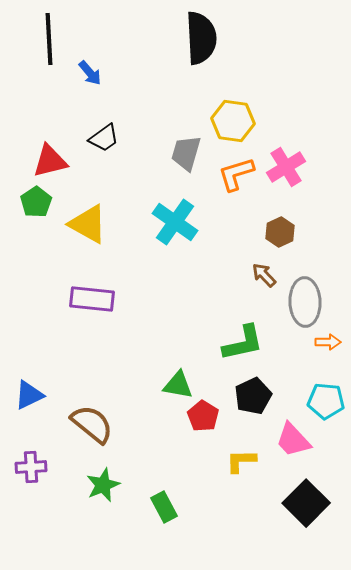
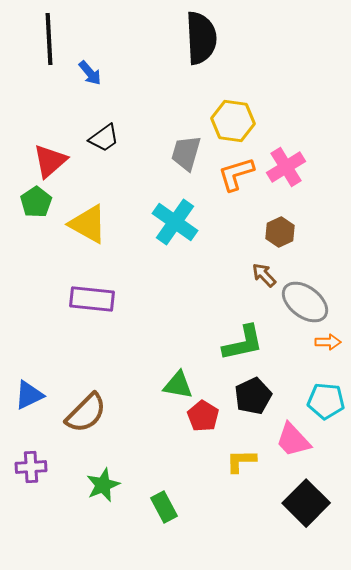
red triangle: rotated 27 degrees counterclockwise
gray ellipse: rotated 51 degrees counterclockwise
brown semicircle: moved 6 px left, 11 px up; rotated 96 degrees clockwise
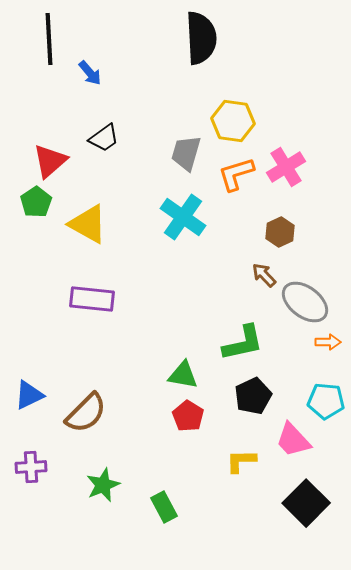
cyan cross: moved 8 px right, 5 px up
green triangle: moved 5 px right, 10 px up
red pentagon: moved 15 px left
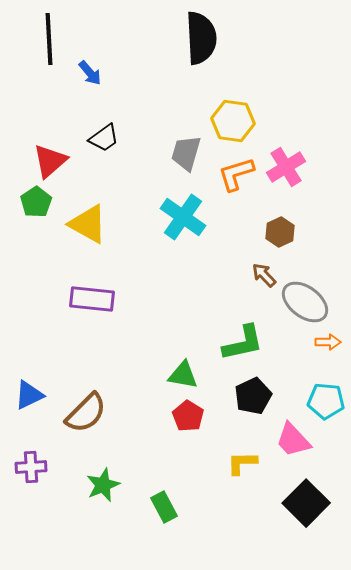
yellow L-shape: moved 1 px right, 2 px down
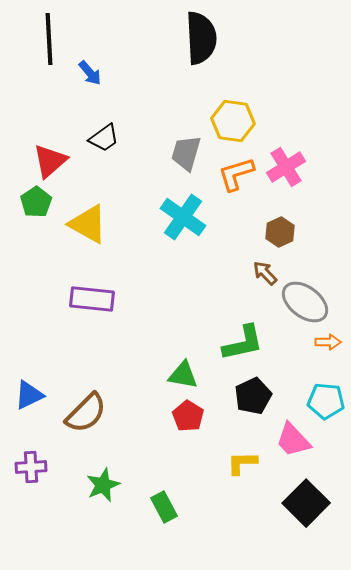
brown arrow: moved 1 px right, 2 px up
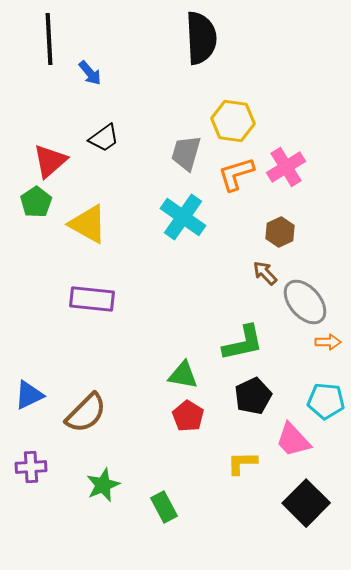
gray ellipse: rotated 12 degrees clockwise
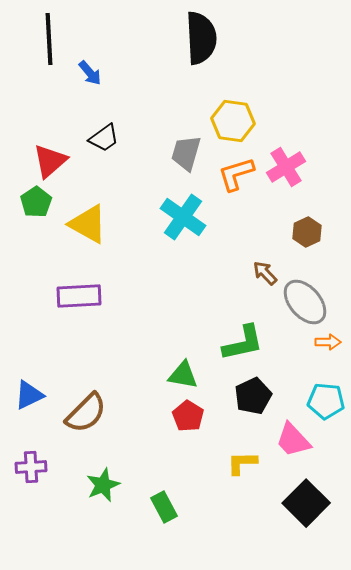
brown hexagon: moved 27 px right
purple rectangle: moved 13 px left, 3 px up; rotated 9 degrees counterclockwise
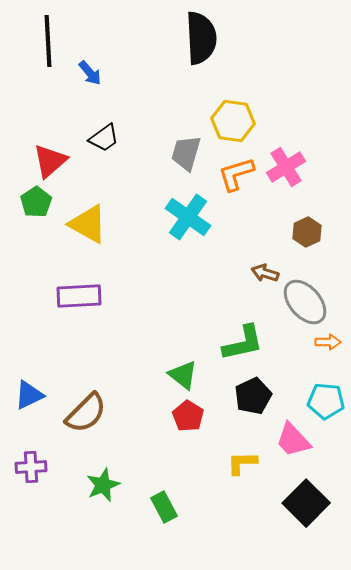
black line: moved 1 px left, 2 px down
cyan cross: moved 5 px right
brown arrow: rotated 28 degrees counterclockwise
green triangle: rotated 28 degrees clockwise
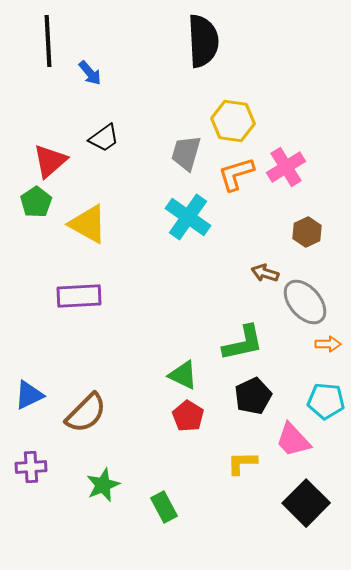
black semicircle: moved 2 px right, 3 px down
orange arrow: moved 2 px down
green triangle: rotated 12 degrees counterclockwise
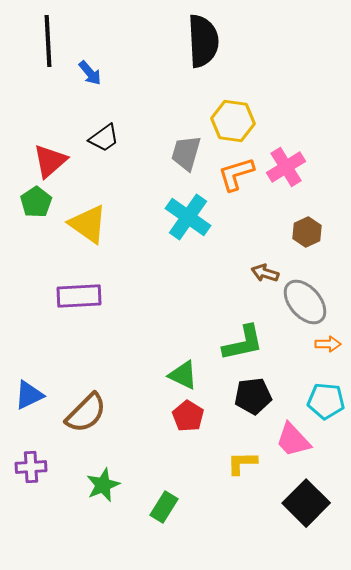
yellow triangle: rotated 6 degrees clockwise
black pentagon: rotated 18 degrees clockwise
green rectangle: rotated 60 degrees clockwise
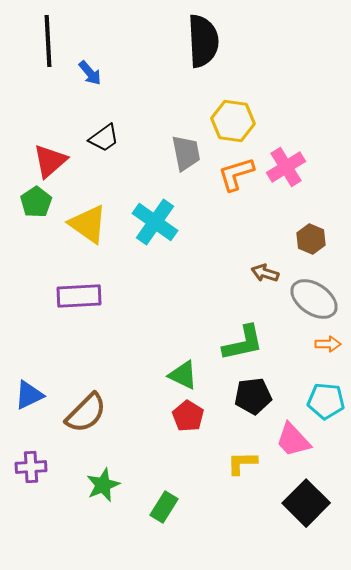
gray trapezoid: rotated 153 degrees clockwise
cyan cross: moved 33 px left, 5 px down
brown hexagon: moved 4 px right, 7 px down; rotated 12 degrees counterclockwise
gray ellipse: moved 9 px right, 3 px up; rotated 15 degrees counterclockwise
